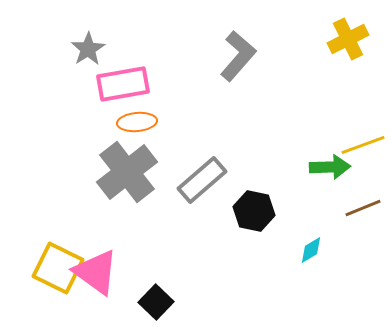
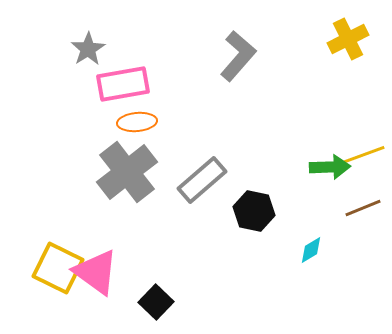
yellow line: moved 10 px down
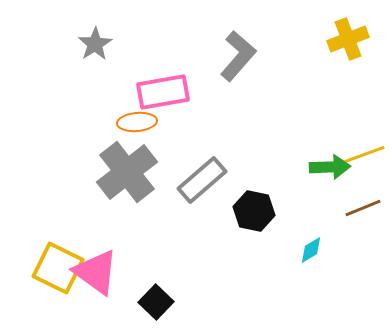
yellow cross: rotated 6 degrees clockwise
gray star: moved 7 px right, 5 px up
pink rectangle: moved 40 px right, 8 px down
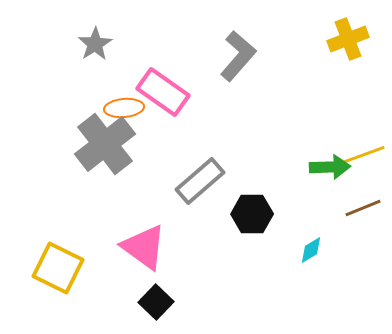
pink rectangle: rotated 45 degrees clockwise
orange ellipse: moved 13 px left, 14 px up
gray cross: moved 22 px left, 28 px up
gray rectangle: moved 2 px left, 1 px down
black hexagon: moved 2 px left, 3 px down; rotated 12 degrees counterclockwise
pink triangle: moved 48 px right, 25 px up
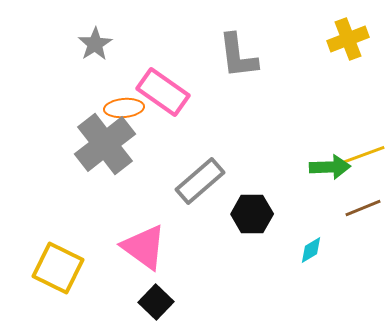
gray L-shape: rotated 132 degrees clockwise
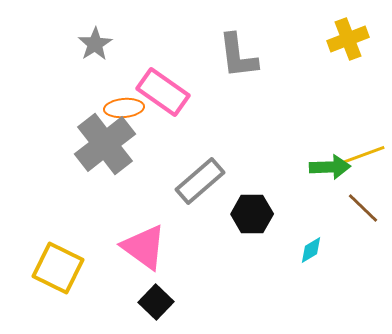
brown line: rotated 66 degrees clockwise
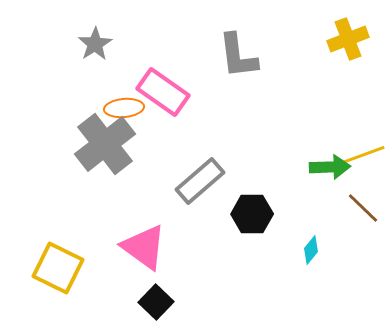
cyan diamond: rotated 20 degrees counterclockwise
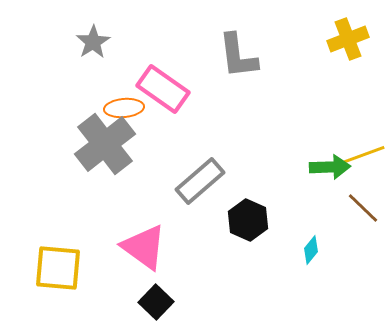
gray star: moved 2 px left, 2 px up
pink rectangle: moved 3 px up
black hexagon: moved 4 px left, 6 px down; rotated 24 degrees clockwise
yellow square: rotated 21 degrees counterclockwise
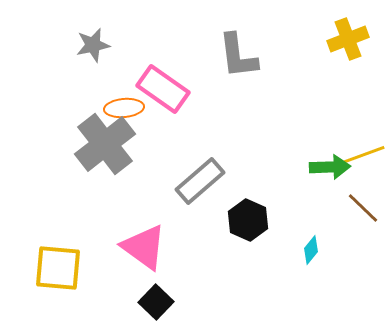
gray star: moved 3 px down; rotated 20 degrees clockwise
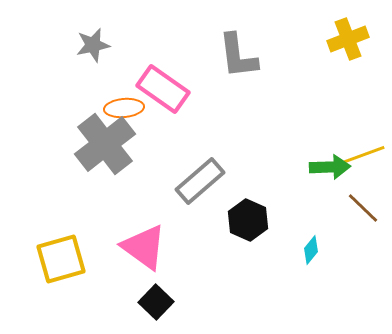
yellow square: moved 3 px right, 9 px up; rotated 21 degrees counterclockwise
